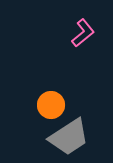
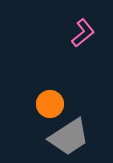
orange circle: moved 1 px left, 1 px up
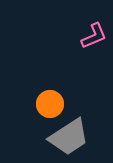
pink L-shape: moved 11 px right, 3 px down; rotated 16 degrees clockwise
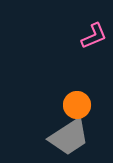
orange circle: moved 27 px right, 1 px down
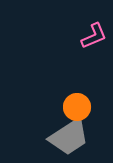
orange circle: moved 2 px down
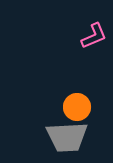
gray trapezoid: moved 2 px left; rotated 30 degrees clockwise
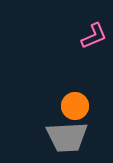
orange circle: moved 2 px left, 1 px up
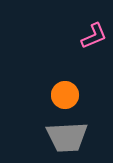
orange circle: moved 10 px left, 11 px up
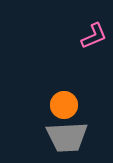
orange circle: moved 1 px left, 10 px down
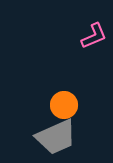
gray trapezoid: moved 11 px left; rotated 21 degrees counterclockwise
